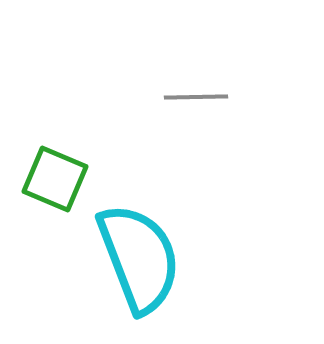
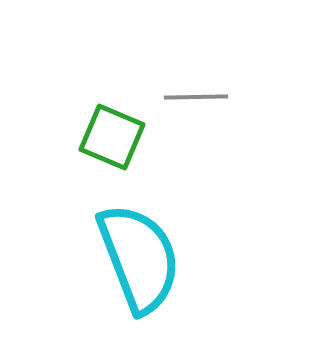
green square: moved 57 px right, 42 px up
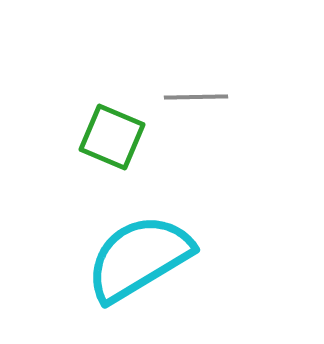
cyan semicircle: rotated 100 degrees counterclockwise
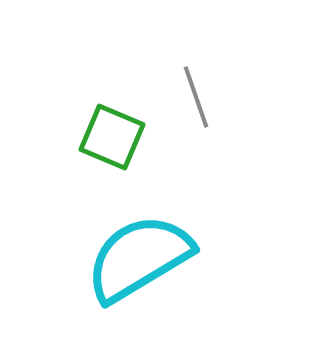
gray line: rotated 72 degrees clockwise
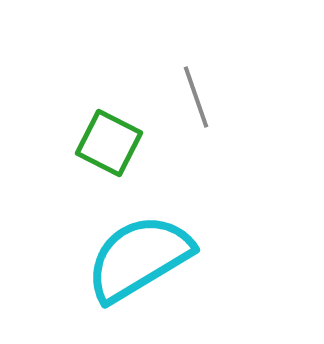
green square: moved 3 px left, 6 px down; rotated 4 degrees clockwise
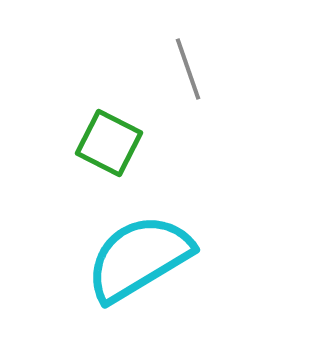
gray line: moved 8 px left, 28 px up
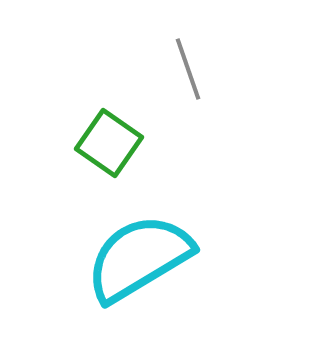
green square: rotated 8 degrees clockwise
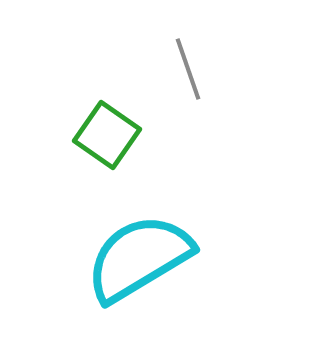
green square: moved 2 px left, 8 px up
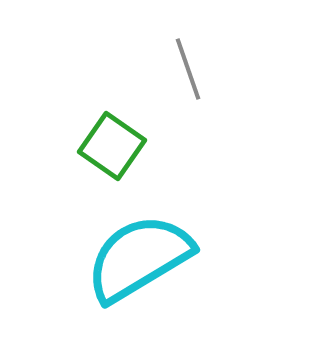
green square: moved 5 px right, 11 px down
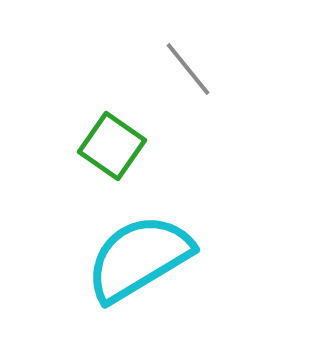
gray line: rotated 20 degrees counterclockwise
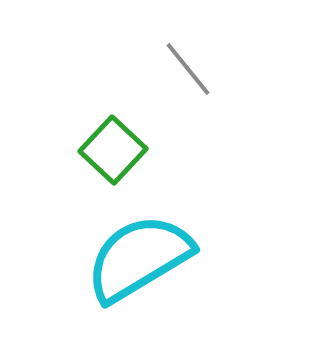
green square: moved 1 px right, 4 px down; rotated 8 degrees clockwise
